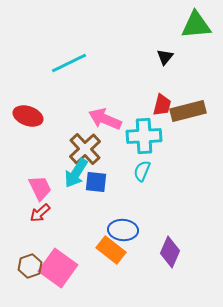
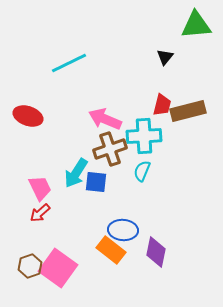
brown cross: moved 25 px right; rotated 24 degrees clockwise
purple diamond: moved 14 px left; rotated 12 degrees counterclockwise
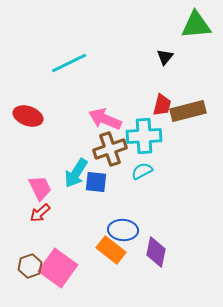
cyan semicircle: rotated 40 degrees clockwise
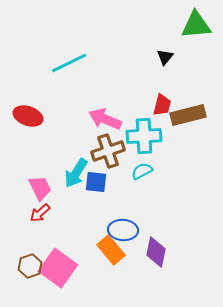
brown rectangle: moved 4 px down
brown cross: moved 2 px left, 2 px down
orange rectangle: rotated 12 degrees clockwise
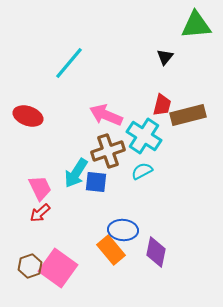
cyan line: rotated 24 degrees counterclockwise
pink arrow: moved 1 px right, 4 px up
cyan cross: rotated 36 degrees clockwise
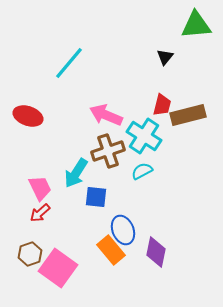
blue square: moved 15 px down
blue ellipse: rotated 64 degrees clockwise
brown hexagon: moved 12 px up
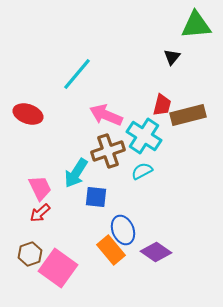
black triangle: moved 7 px right
cyan line: moved 8 px right, 11 px down
red ellipse: moved 2 px up
purple diamond: rotated 68 degrees counterclockwise
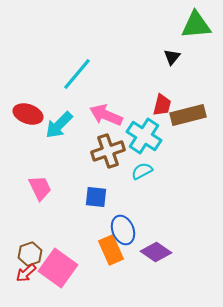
cyan arrow: moved 17 px left, 48 px up; rotated 12 degrees clockwise
red arrow: moved 14 px left, 60 px down
orange rectangle: rotated 16 degrees clockwise
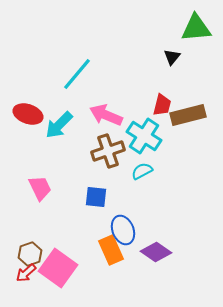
green triangle: moved 3 px down
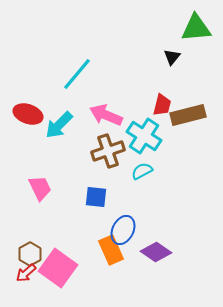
blue ellipse: rotated 48 degrees clockwise
brown hexagon: rotated 10 degrees counterclockwise
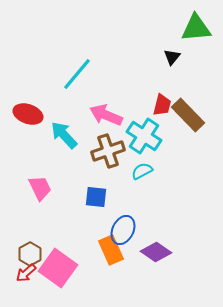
brown rectangle: rotated 60 degrees clockwise
cyan arrow: moved 5 px right, 10 px down; rotated 92 degrees clockwise
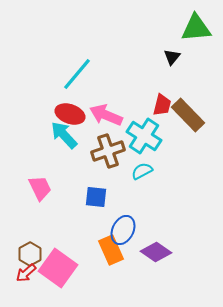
red ellipse: moved 42 px right
